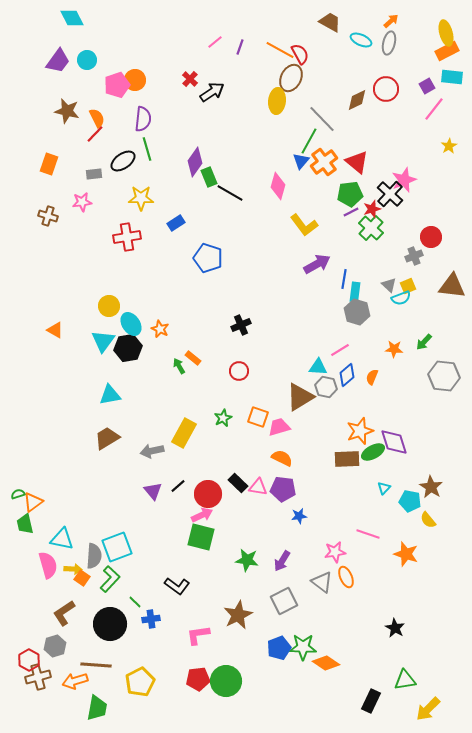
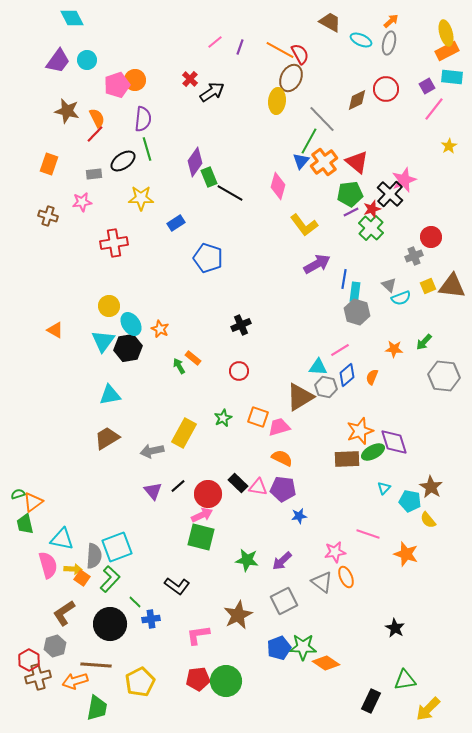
red cross at (127, 237): moved 13 px left, 6 px down
yellow square at (408, 286): moved 20 px right
purple arrow at (282, 561): rotated 15 degrees clockwise
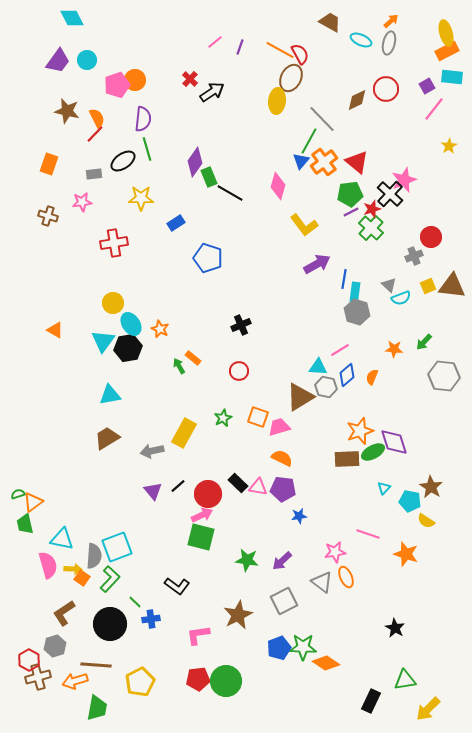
yellow circle at (109, 306): moved 4 px right, 3 px up
yellow semicircle at (428, 520): moved 2 px left, 1 px down; rotated 18 degrees counterclockwise
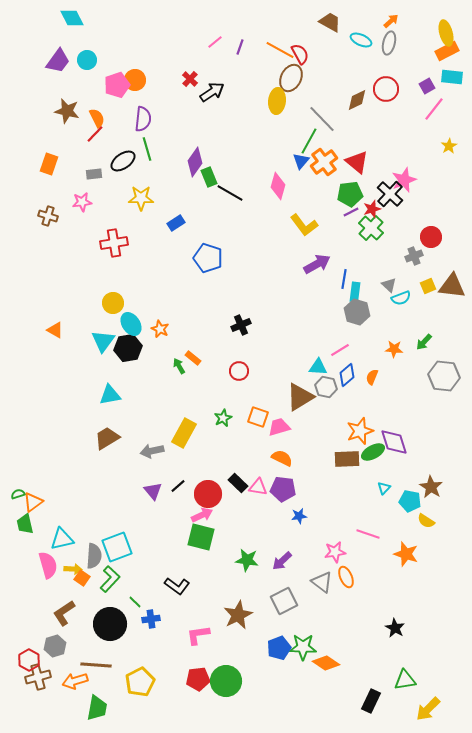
cyan triangle at (62, 539): rotated 25 degrees counterclockwise
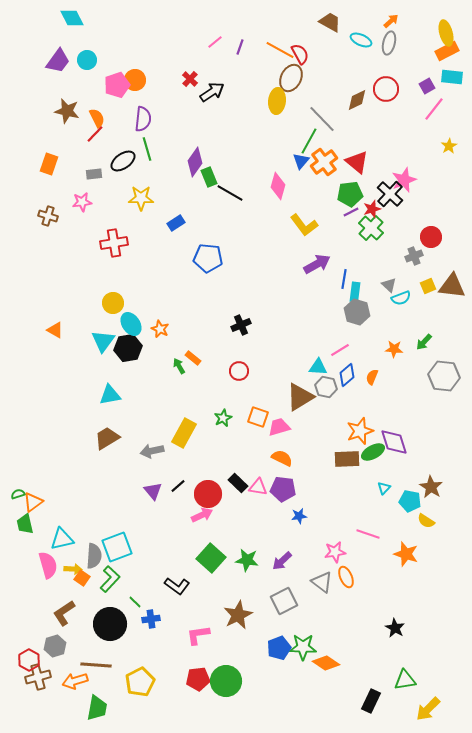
blue pentagon at (208, 258): rotated 12 degrees counterclockwise
green square at (201, 537): moved 10 px right, 21 px down; rotated 28 degrees clockwise
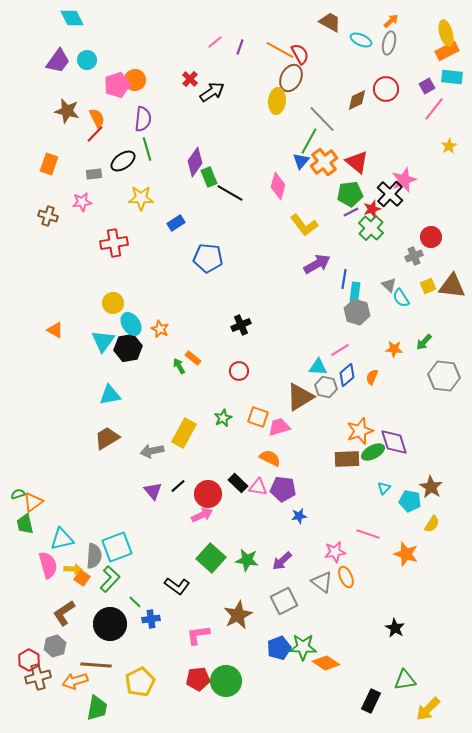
cyan semicircle at (401, 298): rotated 78 degrees clockwise
orange semicircle at (282, 458): moved 12 px left
yellow semicircle at (426, 521): moved 6 px right, 3 px down; rotated 90 degrees counterclockwise
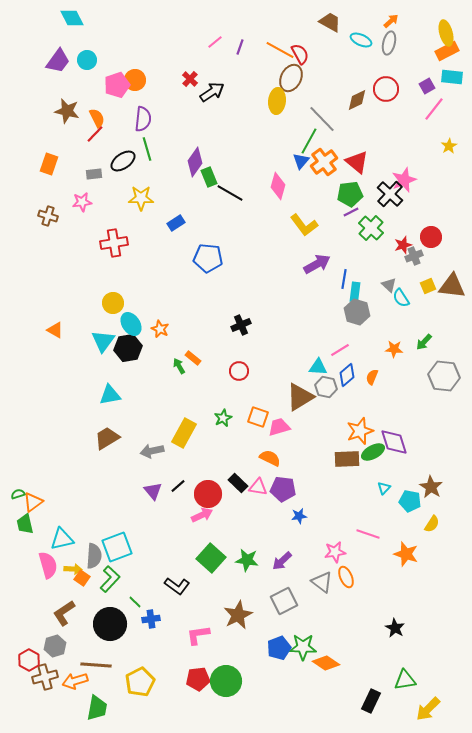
red star at (372, 209): moved 31 px right, 36 px down
brown cross at (38, 677): moved 7 px right
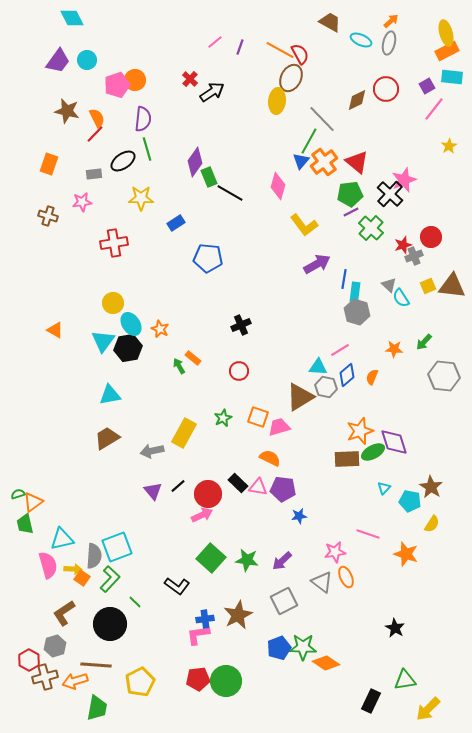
blue cross at (151, 619): moved 54 px right
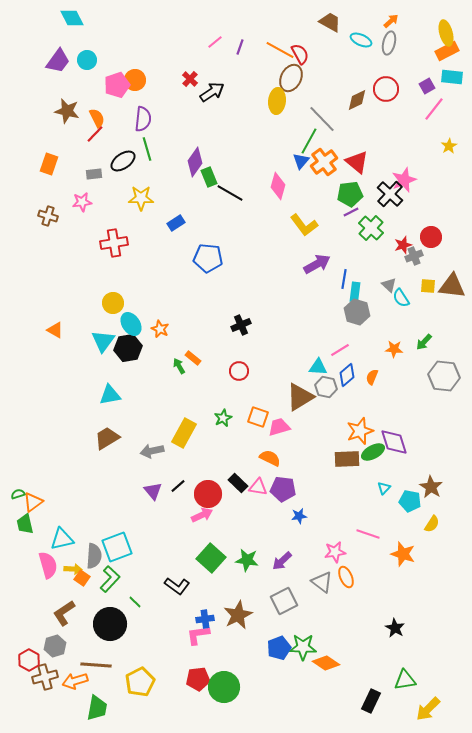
yellow square at (428, 286): rotated 28 degrees clockwise
orange star at (406, 554): moved 3 px left
green circle at (226, 681): moved 2 px left, 6 px down
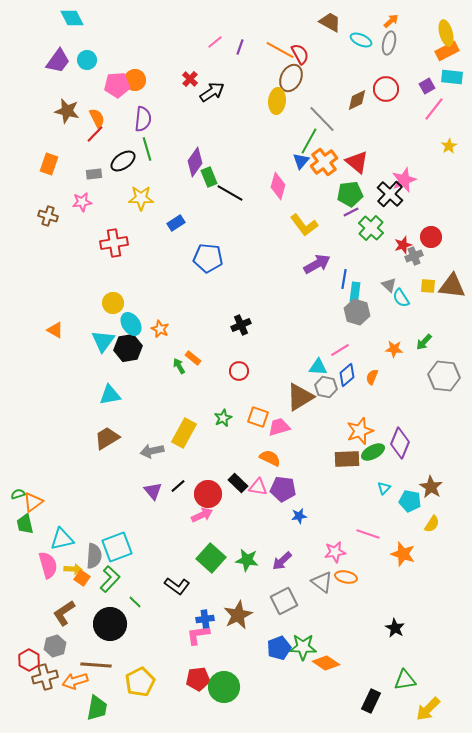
pink pentagon at (117, 85): rotated 15 degrees clockwise
purple diamond at (394, 442): moved 6 px right, 1 px down; rotated 40 degrees clockwise
orange ellipse at (346, 577): rotated 55 degrees counterclockwise
